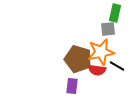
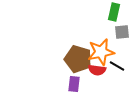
green rectangle: moved 1 px left, 1 px up
gray square: moved 14 px right, 3 px down
purple rectangle: moved 2 px right, 2 px up
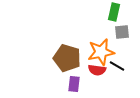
brown pentagon: moved 11 px left, 1 px up
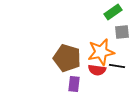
green rectangle: moved 1 px left; rotated 42 degrees clockwise
black line: rotated 21 degrees counterclockwise
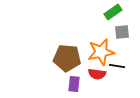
brown pentagon: rotated 12 degrees counterclockwise
red semicircle: moved 4 px down
